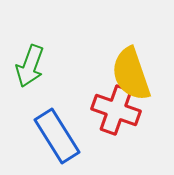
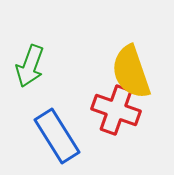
yellow semicircle: moved 2 px up
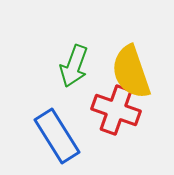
green arrow: moved 44 px right
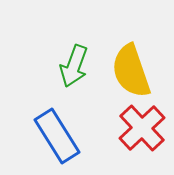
yellow semicircle: moved 1 px up
red cross: moved 26 px right, 18 px down; rotated 27 degrees clockwise
